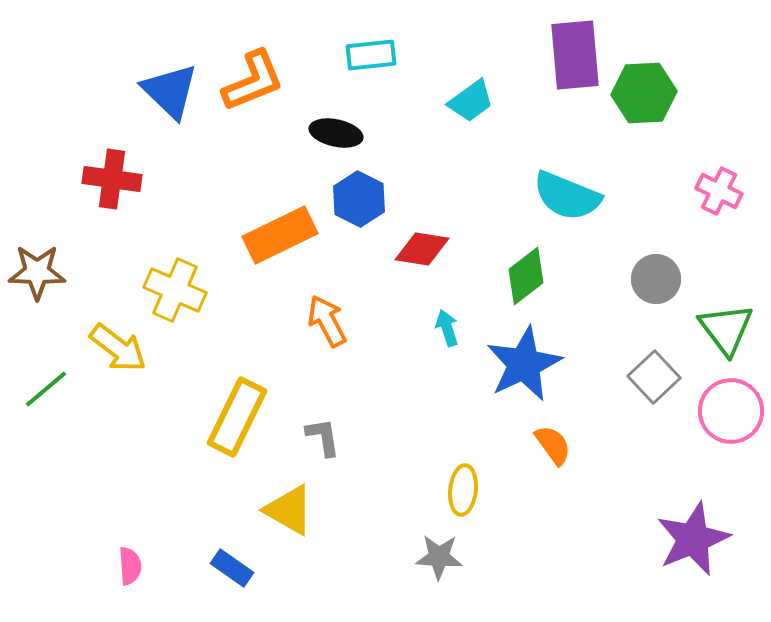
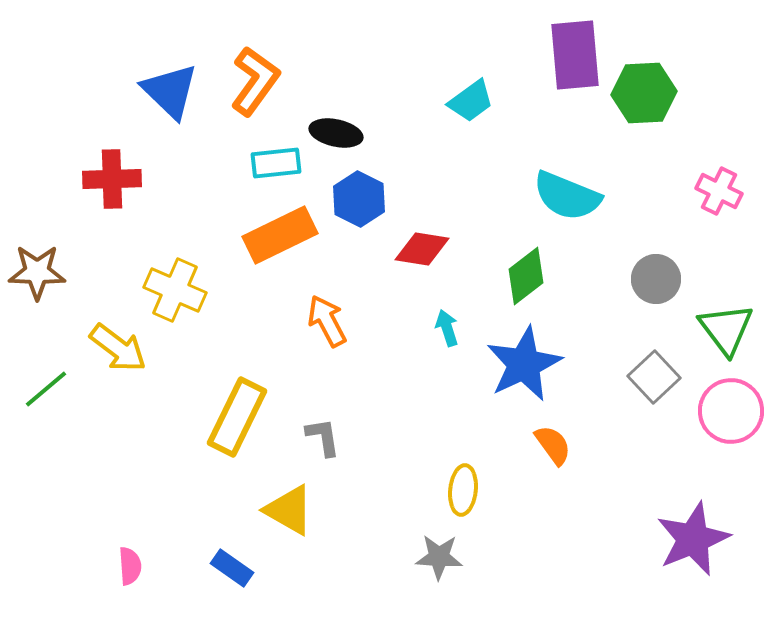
cyan rectangle: moved 95 px left, 108 px down
orange L-shape: moved 2 px right; rotated 32 degrees counterclockwise
red cross: rotated 10 degrees counterclockwise
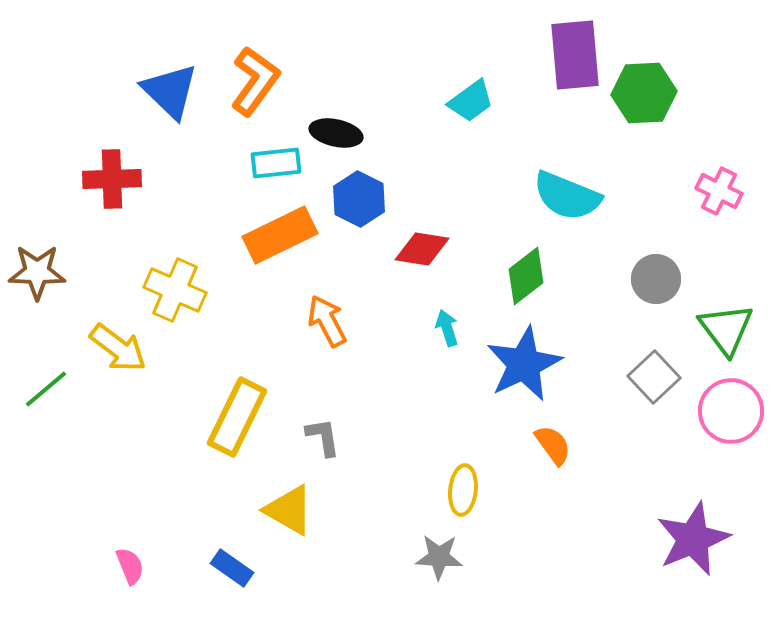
pink semicircle: rotated 18 degrees counterclockwise
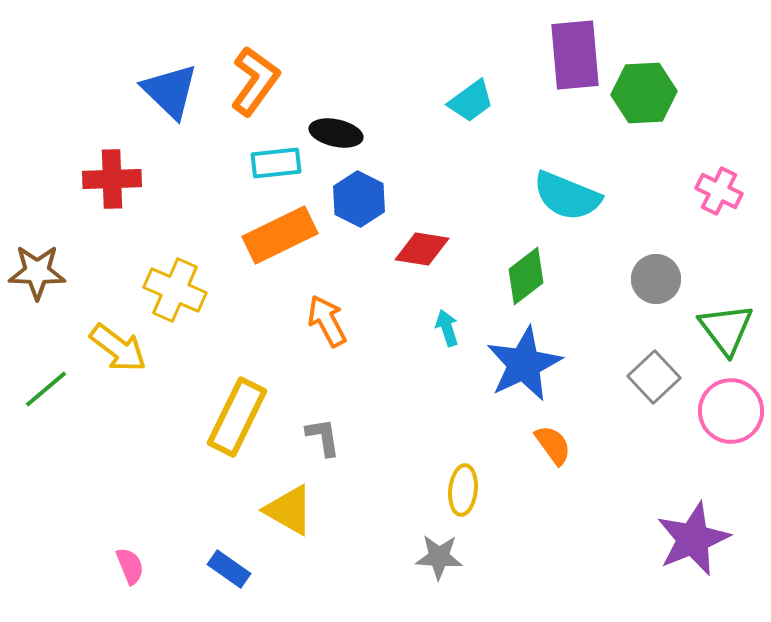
blue rectangle: moved 3 px left, 1 px down
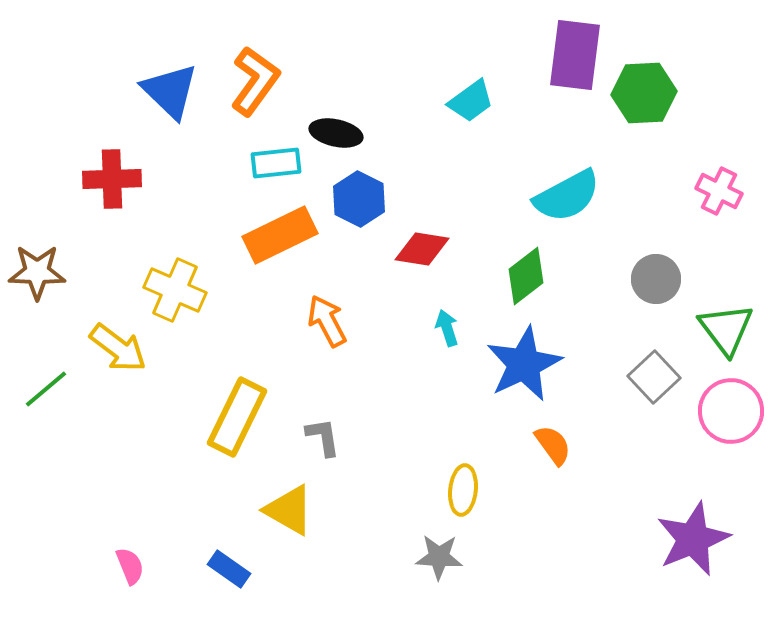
purple rectangle: rotated 12 degrees clockwise
cyan semicircle: rotated 50 degrees counterclockwise
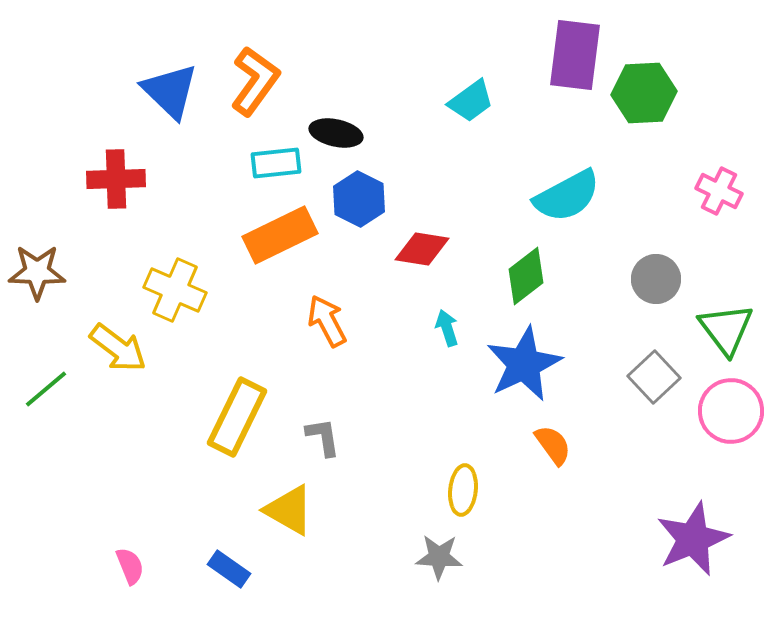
red cross: moved 4 px right
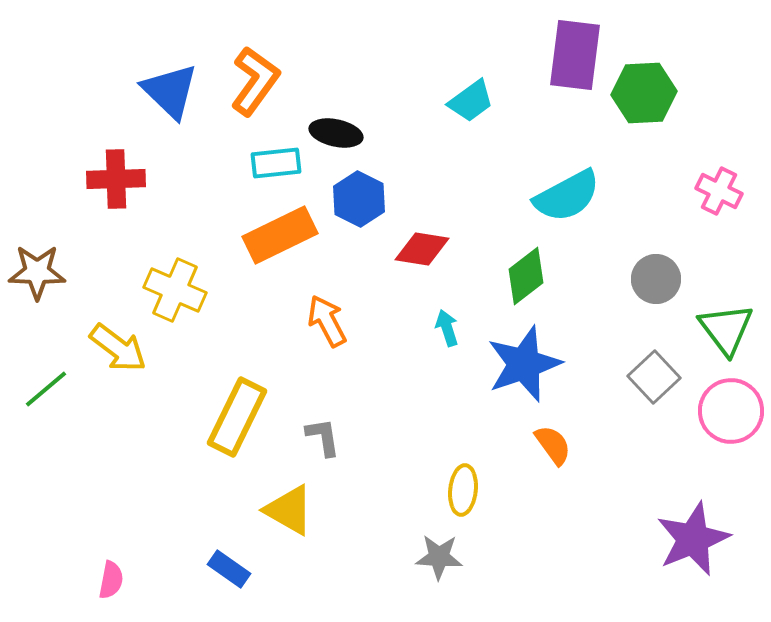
blue star: rotated 6 degrees clockwise
pink semicircle: moved 19 px left, 14 px down; rotated 33 degrees clockwise
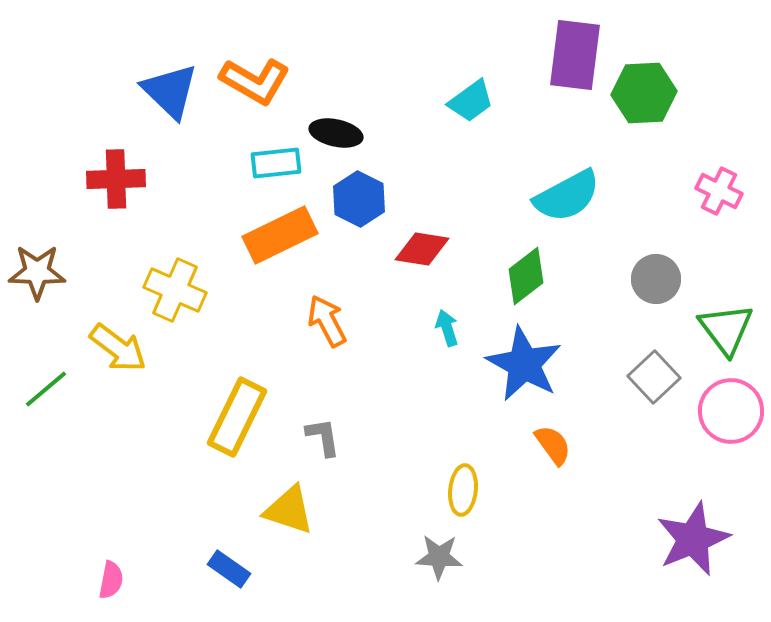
orange L-shape: rotated 84 degrees clockwise
blue star: rotated 24 degrees counterclockwise
yellow triangle: rotated 12 degrees counterclockwise
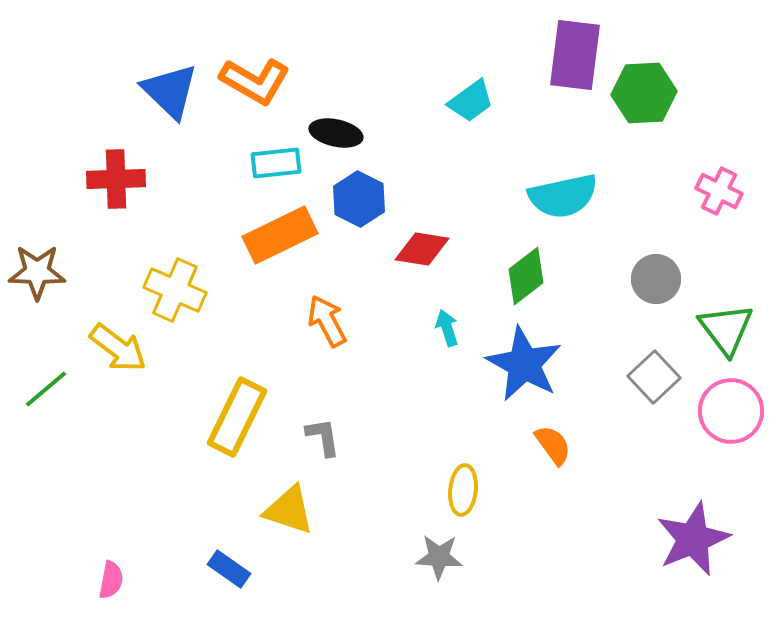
cyan semicircle: moved 4 px left; rotated 16 degrees clockwise
